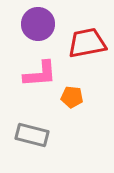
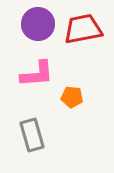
red trapezoid: moved 4 px left, 14 px up
pink L-shape: moved 3 px left
gray rectangle: rotated 60 degrees clockwise
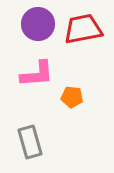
gray rectangle: moved 2 px left, 7 px down
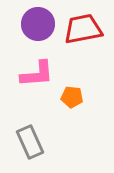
gray rectangle: rotated 8 degrees counterclockwise
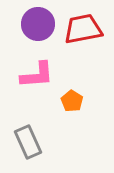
pink L-shape: moved 1 px down
orange pentagon: moved 4 px down; rotated 25 degrees clockwise
gray rectangle: moved 2 px left
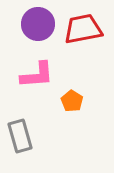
gray rectangle: moved 8 px left, 6 px up; rotated 8 degrees clockwise
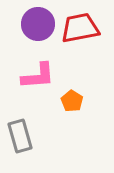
red trapezoid: moved 3 px left, 1 px up
pink L-shape: moved 1 px right, 1 px down
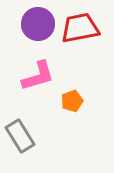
pink L-shape: rotated 12 degrees counterclockwise
orange pentagon: rotated 20 degrees clockwise
gray rectangle: rotated 16 degrees counterclockwise
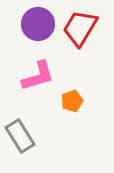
red trapezoid: rotated 48 degrees counterclockwise
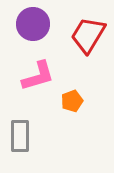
purple circle: moved 5 px left
red trapezoid: moved 8 px right, 7 px down
gray rectangle: rotated 32 degrees clockwise
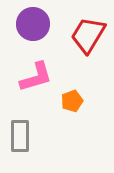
pink L-shape: moved 2 px left, 1 px down
